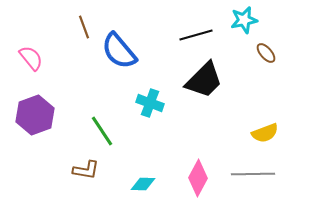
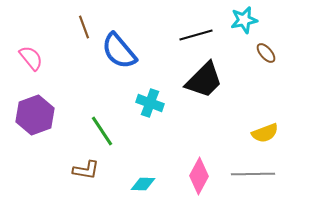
pink diamond: moved 1 px right, 2 px up
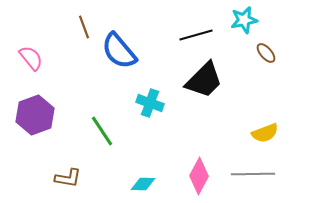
brown L-shape: moved 18 px left, 8 px down
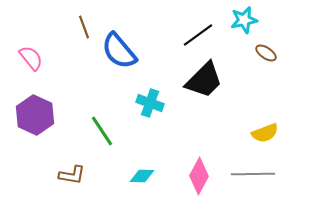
black line: moved 2 px right; rotated 20 degrees counterclockwise
brown ellipse: rotated 15 degrees counterclockwise
purple hexagon: rotated 15 degrees counterclockwise
brown L-shape: moved 4 px right, 3 px up
cyan diamond: moved 1 px left, 8 px up
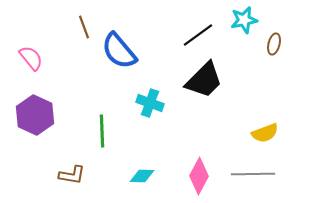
brown ellipse: moved 8 px right, 9 px up; rotated 70 degrees clockwise
green line: rotated 32 degrees clockwise
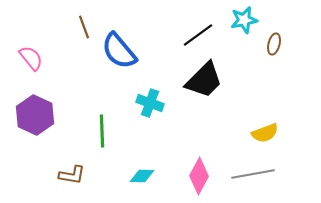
gray line: rotated 9 degrees counterclockwise
